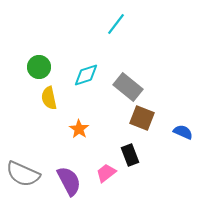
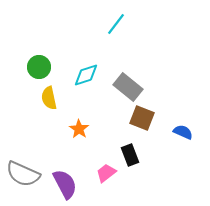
purple semicircle: moved 4 px left, 3 px down
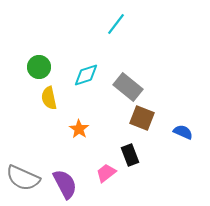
gray semicircle: moved 4 px down
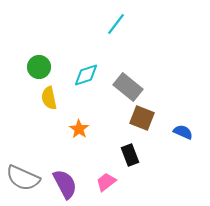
pink trapezoid: moved 9 px down
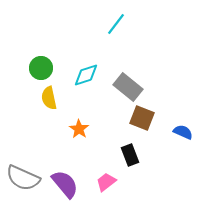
green circle: moved 2 px right, 1 px down
purple semicircle: rotated 12 degrees counterclockwise
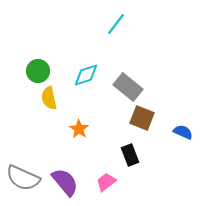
green circle: moved 3 px left, 3 px down
purple semicircle: moved 2 px up
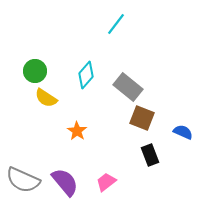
green circle: moved 3 px left
cyan diamond: rotated 32 degrees counterclockwise
yellow semicircle: moved 3 px left; rotated 45 degrees counterclockwise
orange star: moved 2 px left, 2 px down
black rectangle: moved 20 px right
gray semicircle: moved 2 px down
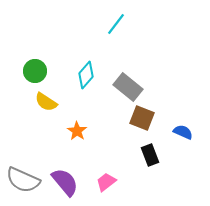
yellow semicircle: moved 4 px down
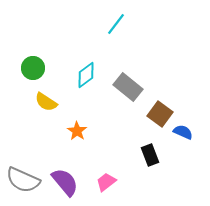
green circle: moved 2 px left, 3 px up
cyan diamond: rotated 12 degrees clockwise
brown square: moved 18 px right, 4 px up; rotated 15 degrees clockwise
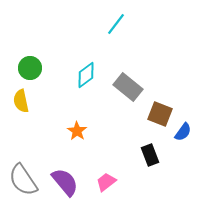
green circle: moved 3 px left
yellow semicircle: moved 25 px left, 1 px up; rotated 45 degrees clockwise
brown square: rotated 15 degrees counterclockwise
blue semicircle: rotated 102 degrees clockwise
gray semicircle: rotated 32 degrees clockwise
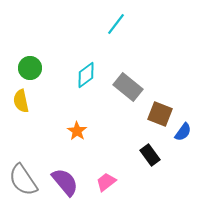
black rectangle: rotated 15 degrees counterclockwise
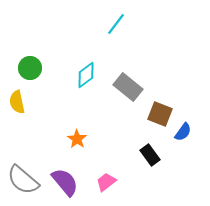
yellow semicircle: moved 4 px left, 1 px down
orange star: moved 8 px down
gray semicircle: rotated 16 degrees counterclockwise
